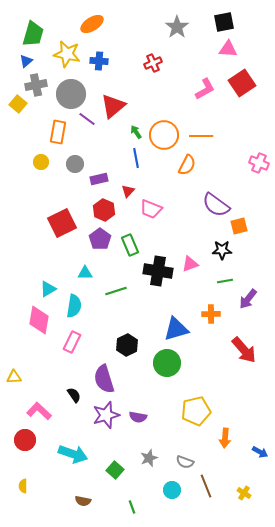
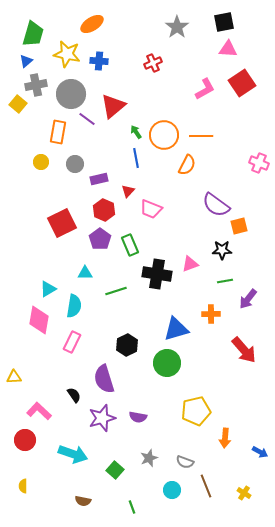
black cross at (158, 271): moved 1 px left, 3 px down
purple star at (106, 415): moved 4 px left, 3 px down
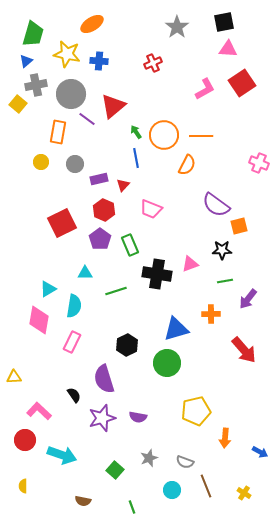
red triangle at (128, 191): moved 5 px left, 6 px up
cyan arrow at (73, 454): moved 11 px left, 1 px down
